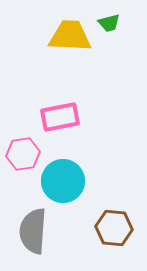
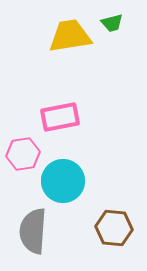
green trapezoid: moved 3 px right
yellow trapezoid: rotated 12 degrees counterclockwise
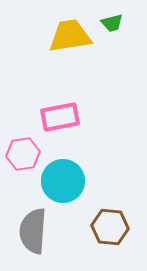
brown hexagon: moved 4 px left, 1 px up
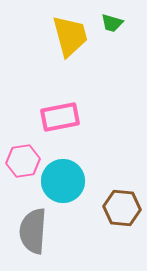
green trapezoid: rotated 30 degrees clockwise
yellow trapezoid: rotated 84 degrees clockwise
pink hexagon: moved 7 px down
brown hexagon: moved 12 px right, 19 px up
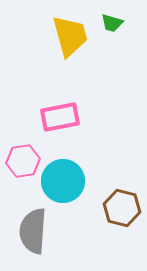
brown hexagon: rotated 9 degrees clockwise
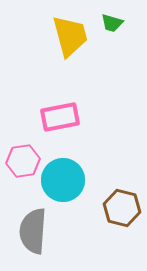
cyan circle: moved 1 px up
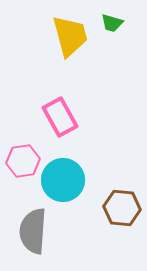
pink rectangle: rotated 72 degrees clockwise
brown hexagon: rotated 9 degrees counterclockwise
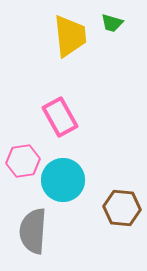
yellow trapezoid: rotated 9 degrees clockwise
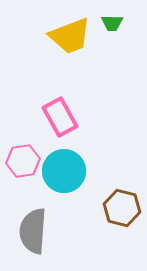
green trapezoid: rotated 15 degrees counterclockwise
yellow trapezoid: rotated 75 degrees clockwise
cyan circle: moved 1 px right, 9 px up
brown hexagon: rotated 9 degrees clockwise
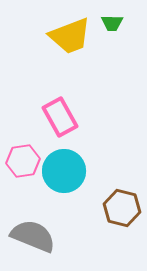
gray semicircle: moved 5 px down; rotated 108 degrees clockwise
